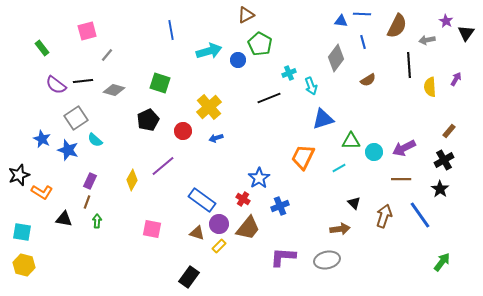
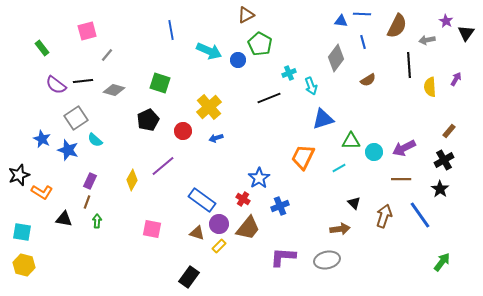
cyan arrow at (209, 51): rotated 40 degrees clockwise
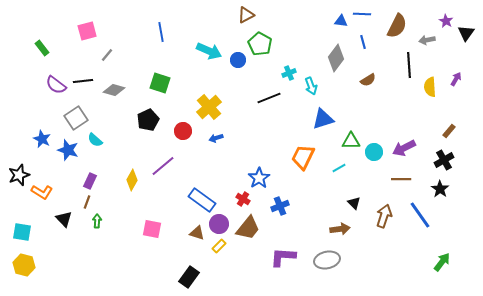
blue line at (171, 30): moved 10 px left, 2 px down
black triangle at (64, 219): rotated 36 degrees clockwise
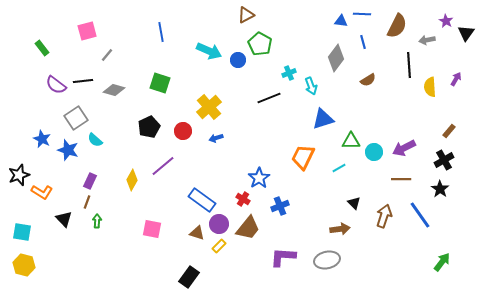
black pentagon at (148, 120): moved 1 px right, 7 px down
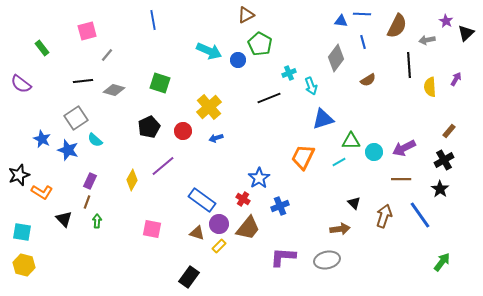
blue line at (161, 32): moved 8 px left, 12 px up
black triangle at (466, 33): rotated 12 degrees clockwise
purple semicircle at (56, 85): moved 35 px left, 1 px up
cyan line at (339, 168): moved 6 px up
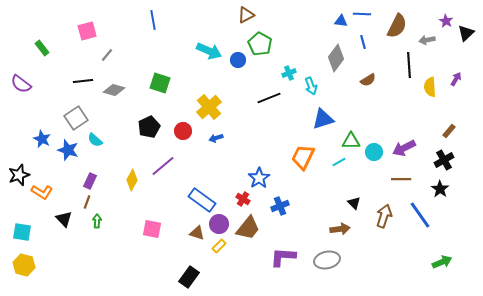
green arrow at (442, 262): rotated 30 degrees clockwise
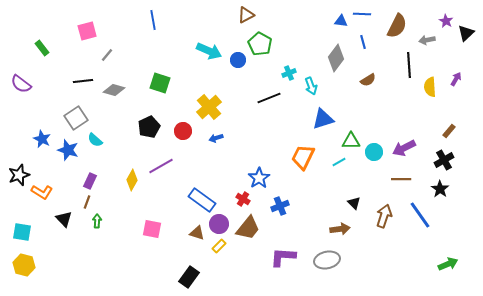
purple line at (163, 166): moved 2 px left; rotated 10 degrees clockwise
green arrow at (442, 262): moved 6 px right, 2 px down
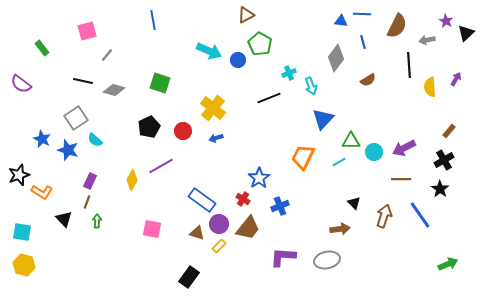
black line at (83, 81): rotated 18 degrees clockwise
yellow cross at (209, 107): moved 4 px right, 1 px down; rotated 10 degrees counterclockwise
blue triangle at (323, 119): rotated 30 degrees counterclockwise
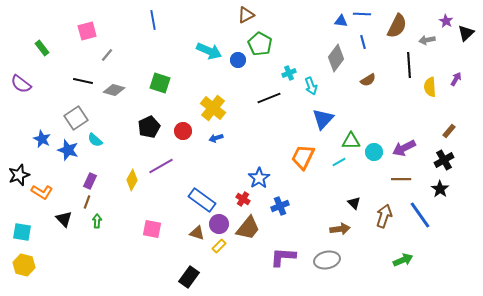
green arrow at (448, 264): moved 45 px left, 4 px up
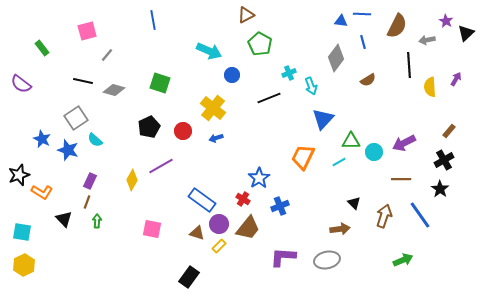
blue circle at (238, 60): moved 6 px left, 15 px down
purple arrow at (404, 148): moved 5 px up
yellow hexagon at (24, 265): rotated 20 degrees clockwise
